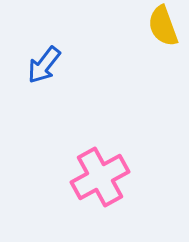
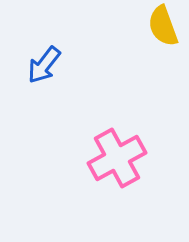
pink cross: moved 17 px right, 19 px up
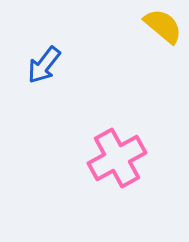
yellow semicircle: rotated 150 degrees clockwise
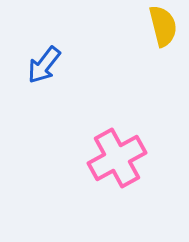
yellow semicircle: rotated 36 degrees clockwise
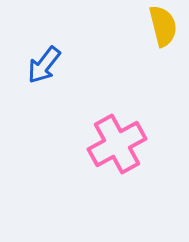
pink cross: moved 14 px up
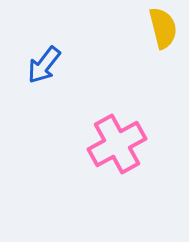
yellow semicircle: moved 2 px down
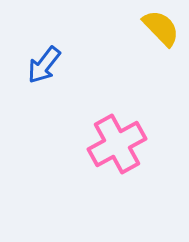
yellow semicircle: moved 2 px left; rotated 30 degrees counterclockwise
